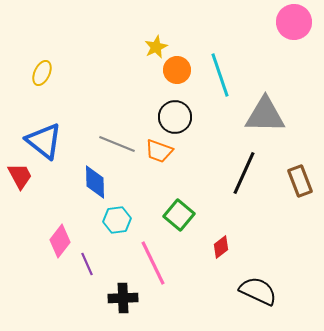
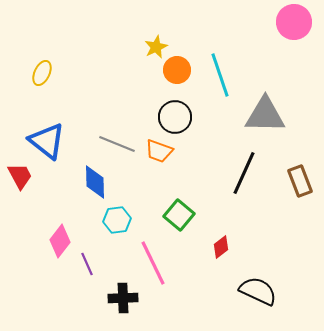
blue triangle: moved 3 px right
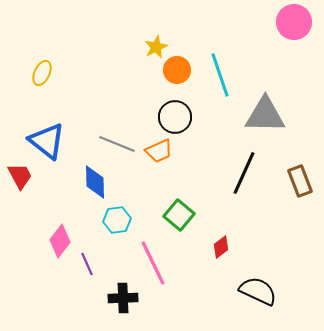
orange trapezoid: rotated 44 degrees counterclockwise
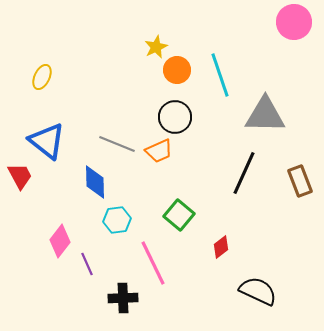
yellow ellipse: moved 4 px down
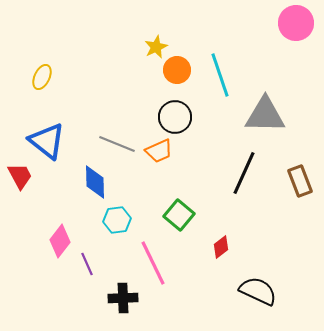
pink circle: moved 2 px right, 1 px down
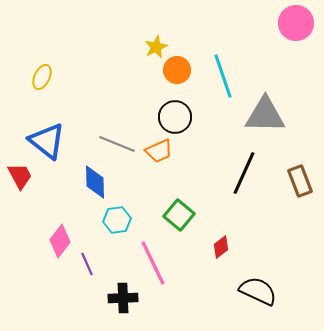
cyan line: moved 3 px right, 1 px down
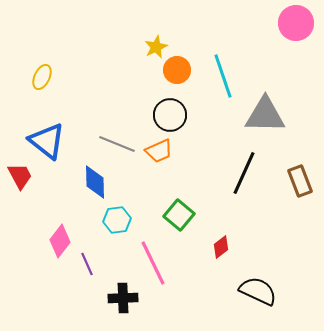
black circle: moved 5 px left, 2 px up
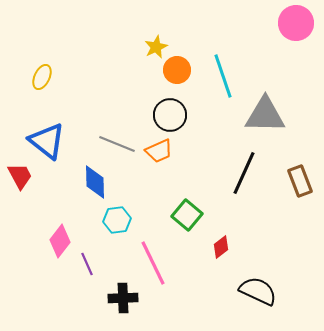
green square: moved 8 px right
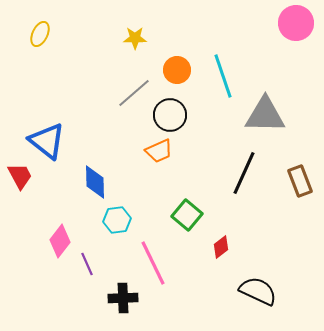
yellow star: moved 21 px left, 9 px up; rotated 25 degrees clockwise
yellow ellipse: moved 2 px left, 43 px up
gray line: moved 17 px right, 51 px up; rotated 63 degrees counterclockwise
